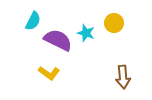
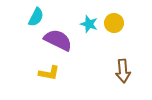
cyan semicircle: moved 3 px right, 4 px up
cyan star: moved 3 px right, 9 px up
yellow L-shape: rotated 25 degrees counterclockwise
brown arrow: moved 6 px up
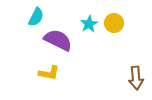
cyan star: rotated 24 degrees clockwise
brown arrow: moved 13 px right, 7 px down
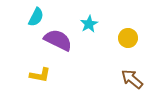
yellow circle: moved 14 px right, 15 px down
yellow L-shape: moved 9 px left, 2 px down
brown arrow: moved 4 px left, 1 px down; rotated 135 degrees clockwise
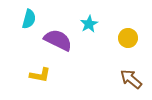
cyan semicircle: moved 7 px left, 2 px down; rotated 12 degrees counterclockwise
brown arrow: moved 1 px left
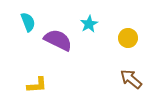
cyan semicircle: moved 1 px left, 3 px down; rotated 36 degrees counterclockwise
yellow L-shape: moved 3 px left, 10 px down; rotated 15 degrees counterclockwise
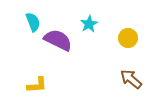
cyan semicircle: moved 5 px right
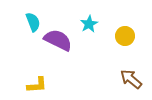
yellow circle: moved 3 px left, 2 px up
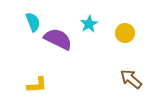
yellow circle: moved 3 px up
purple semicircle: moved 1 px up
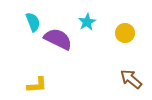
cyan star: moved 2 px left, 2 px up
